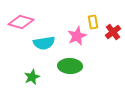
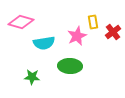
green star: rotated 28 degrees clockwise
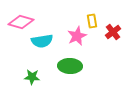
yellow rectangle: moved 1 px left, 1 px up
cyan semicircle: moved 2 px left, 2 px up
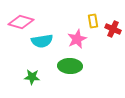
yellow rectangle: moved 1 px right
red cross: moved 3 px up; rotated 28 degrees counterclockwise
pink star: moved 3 px down
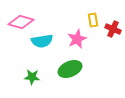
yellow rectangle: moved 1 px up
green ellipse: moved 3 px down; rotated 25 degrees counterclockwise
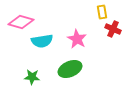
yellow rectangle: moved 9 px right, 8 px up
pink star: rotated 18 degrees counterclockwise
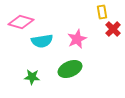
red cross: rotated 21 degrees clockwise
pink star: rotated 18 degrees clockwise
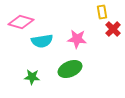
pink star: rotated 30 degrees clockwise
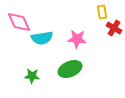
pink diamond: moved 2 px left; rotated 50 degrees clockwise
red cross: moved 1 px right, 1 px up; rotated 14 degrees counterclockwise
cyan semicircle: moved 3 px up
green star: moved 1 px up
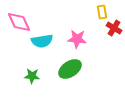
cyan semicircle: moved 3 px down
green ellipse: rotated 10 degrees counterclockwise
